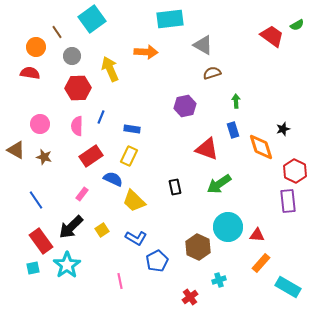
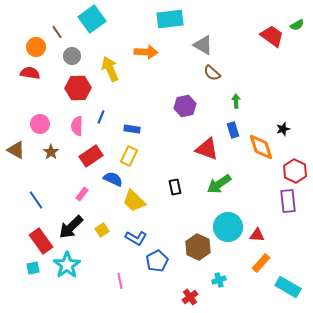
brown semicircle at (212, 73): rotated 120 degrees counterclockwise
brown star at (44, 157): moved 7 px right, 5 px up; rotated 21 degrees clockwise
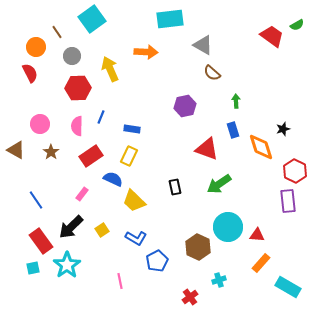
red semicircle at (30, 73): rotated 54 degrees clockwise
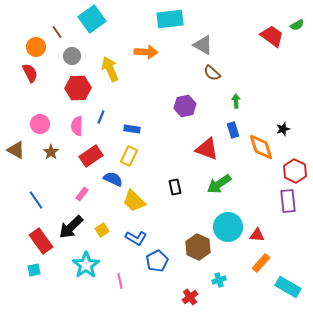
cyan star at (67, 265): moved 19 px right
cyan square at (33, 268): moved 1 px right, 2 px down
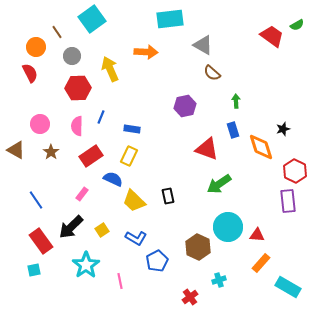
black rectangle at (175, 187): moved 7 px left, 9 px down
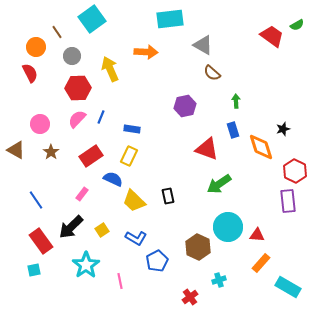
pink semicircle at (77, 126): moved 7 px up; rotated 42 degrees clockwise
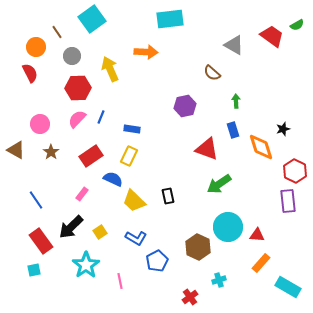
gray triangle at (203, 45): moved 31 px right
yellow square at (102, 230): moved 2 px left, 2 px down
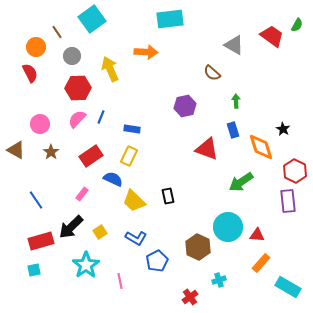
green semicircle at (297, 25): rotated 32 degrees counterclockwise
black star at (283, 129): rotated 24 degrees counterclockwise
green arrow at (219, 184): moved 22 px right, 2 px up
red rectangle at (41, 241): rotated 70 degrees counterclockwise
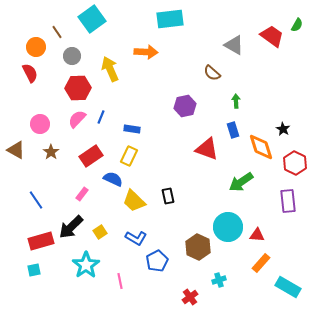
red hexagon at (295, 171): moved 8 px up
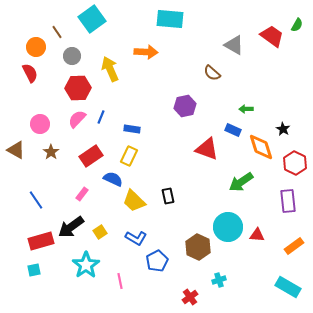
cyan rectangle at (170, 19): rotated 12 degrees clockwise
green arrow at (236, 101): moved 10 px right, 8 px down; rotated 88 degrees counterclockwise
blue rectangle at (233, 130): rotated 49 degrees counterclockwise
black arrow at (71, 227): rotated 8 degrees clockwise
orange rectangle at (261, 263): moved 33 px right, 17 px up; rotated 12 degrees clockwise
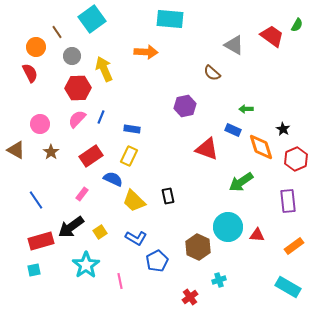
yellow arrow at (110, 69): moved 6 px left
red hexagon at (295, 163): moved 1 px right, 4 px up; rotated 10 degrees clockwise
